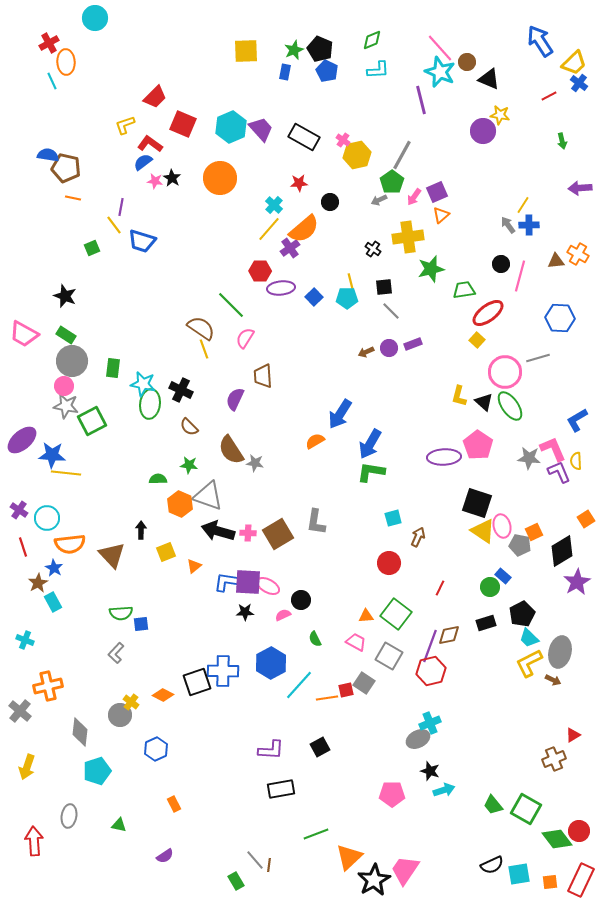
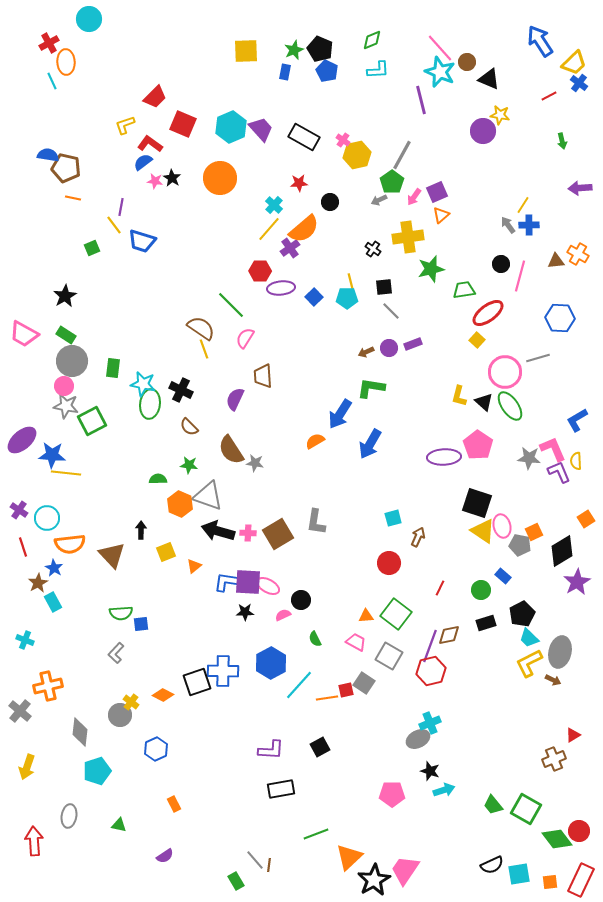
cyan circle at (95, 18): moved 6 px left, 1 px down
black star at (65, 296): rotated 20 degrees clockwise
green L-shape at (371, 472): moved 84 px up
green circle at (490, 587): moved 9 px left, 3 px down
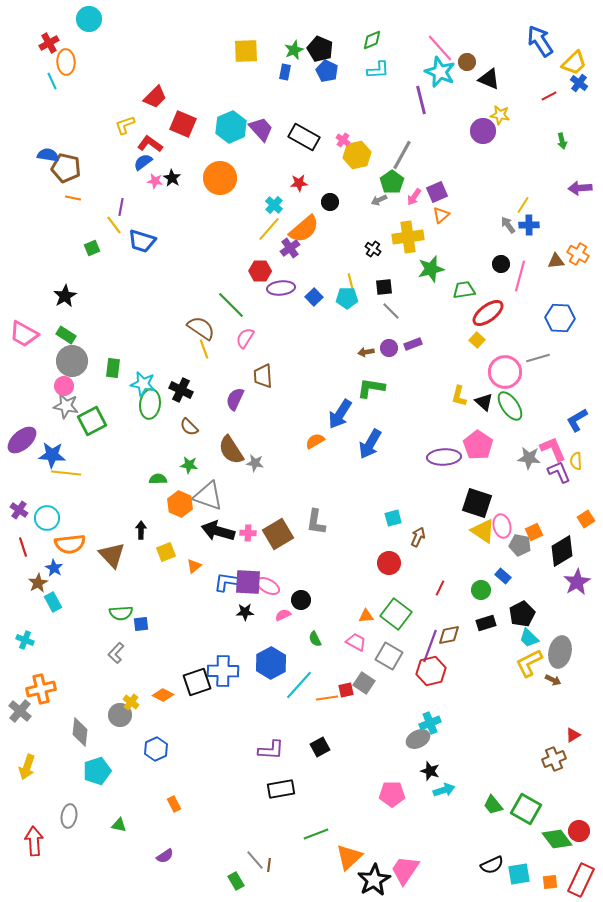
brown arrow at (366, 352): rotated 14 degrees clockwise
orange cross at (48, 686): moved 7 px left, 3 px down
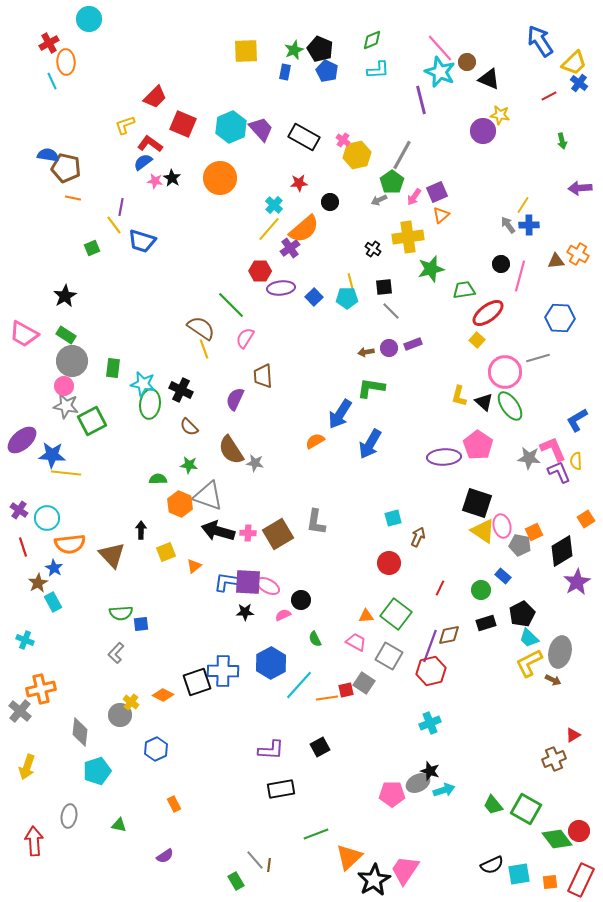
gray ellipse at (418, 739): moved 44 px down
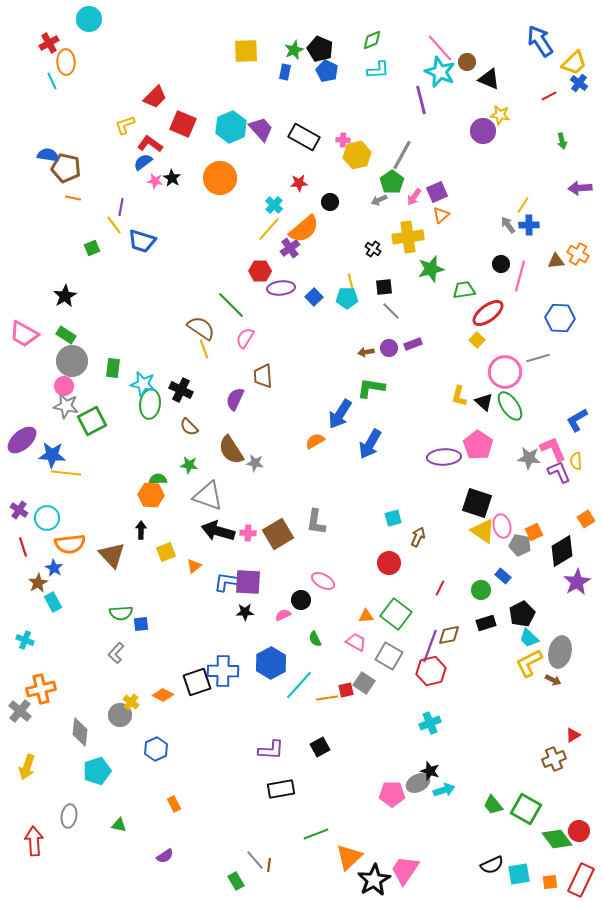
pink cross at (343, 140): rotated 32 degrees counterclockwise
orange hexagon at (180, 504): moved 29 px left, 9 px up; rotated 20 degrees counterclockwise
pink ellipse at (268, 586): moved 55 px right, 5 px up
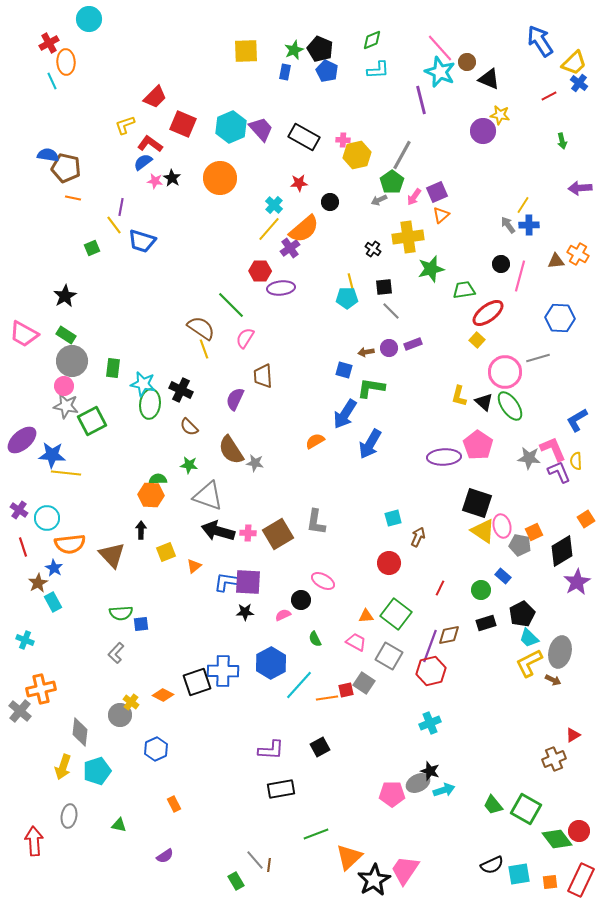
blue square at (314, 297): moved 30 px right, 73 px down; rotated 30 degrees counterclockwise
blue arrow at (340, 414): moved 5 px right
yellow arrow at (27, 767): moved 36 px right
